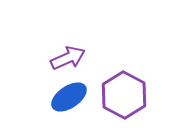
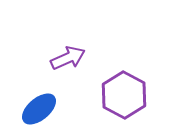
blue ellipse: moved 30 px left, 12 px down; rotated 6 degrees counterclockwise
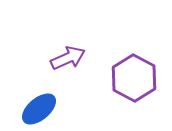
purple hexagon: moved 10 px right, 17 px up
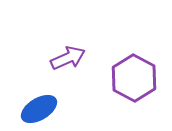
blue ellipse: rotated 9 degrees clockwise
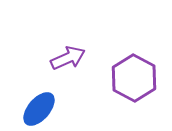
blue ellipse: rotated 18 degrees counterclockwise
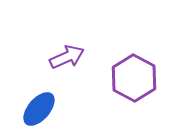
purple arrow: moved 1 px left, 1 px up
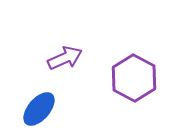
purple arrow: moved 2 px left, 1 px down
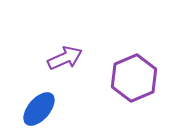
purple hexagon: rotated 9 degrees clockwise
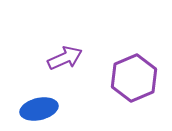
blue ellipse: rotated 36 degrees clockwise
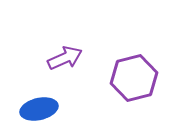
purple hexagon: rotated 9 degrees clockwise
